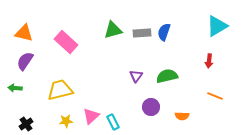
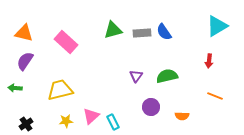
blue semicircle: rotated 54 degrees counterclockwise
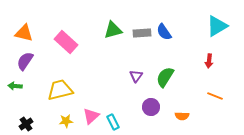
green semicircle: moved 2 px left, 1 px down; rotated 45 degrees counterclockwise
green arrow: moved 2 px up
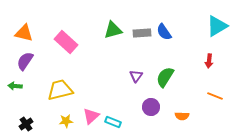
cyan rectangle: rotated 42 degrees counterclockwise
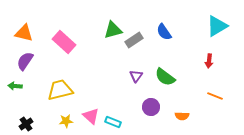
gray rectangle: moved 8 px left, 7 px down; rotated 30 degrees counterclockwise
pink rectangle: moved 2 px left
green semicircle: rotated 85 degrees counterclockwise
pink triangle: rotated 36 degrees counterclockwise
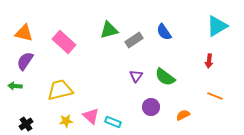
green triangle: moved 4 px left
orange semicircle: moved 1 px right, 1 px up; rotated 152 degrees clockwise
